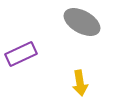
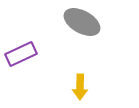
yellow arrow: moved 4 px down; rotated 10 degrees clockwise
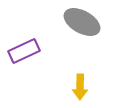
purple rectangle: moved 3 px right, 3 px up
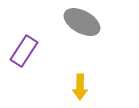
purple rectangle: rotated 32 degrees counterclockwise
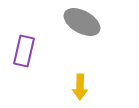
purple rectangle: rotated 20 degrees counterclockwise
